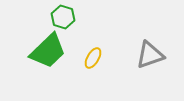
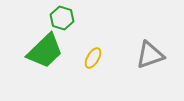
green hexagon: moved 1 px left, 1 px down
green trapezoid: moved 3 px left
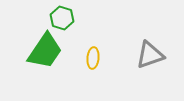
green trapezoid: rotated 12 degrees counterclockwise
yellow ellipse: rotated 25 degrees counterclockwise
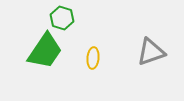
gray triangle: moved 1 px right, 3 px up
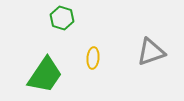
green trapezoid: moved 24 px down
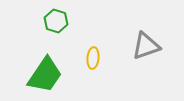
green hexagon: moved 6 px left, 3 px down
gray triangle: moved 5 px left, 6 px up
